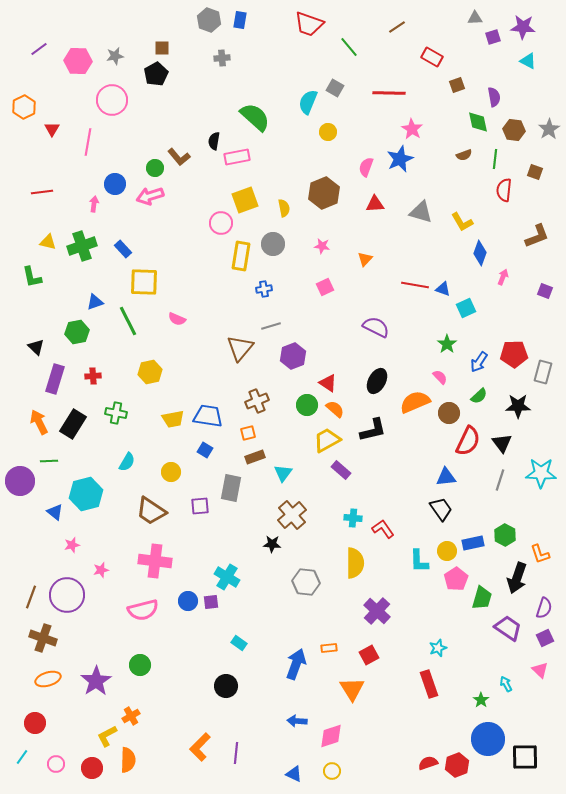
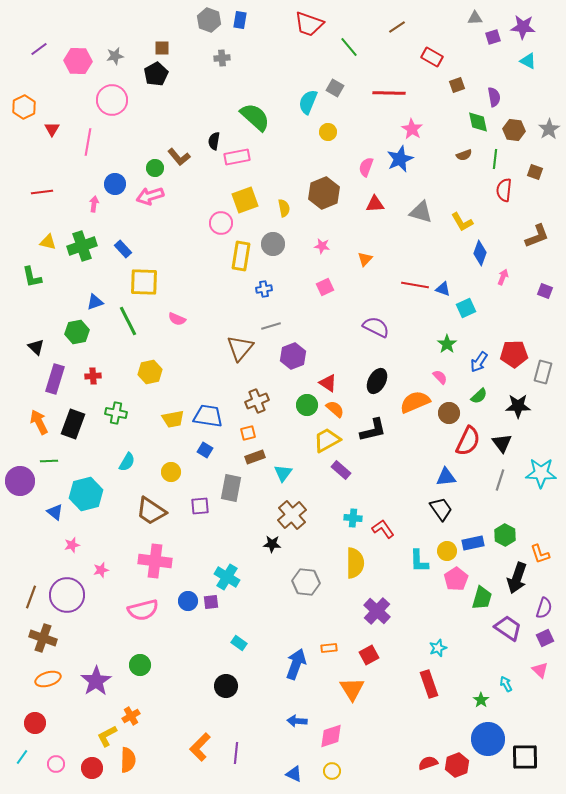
black rectangle at (73, 424): rotated 12 degrees counterclockwise
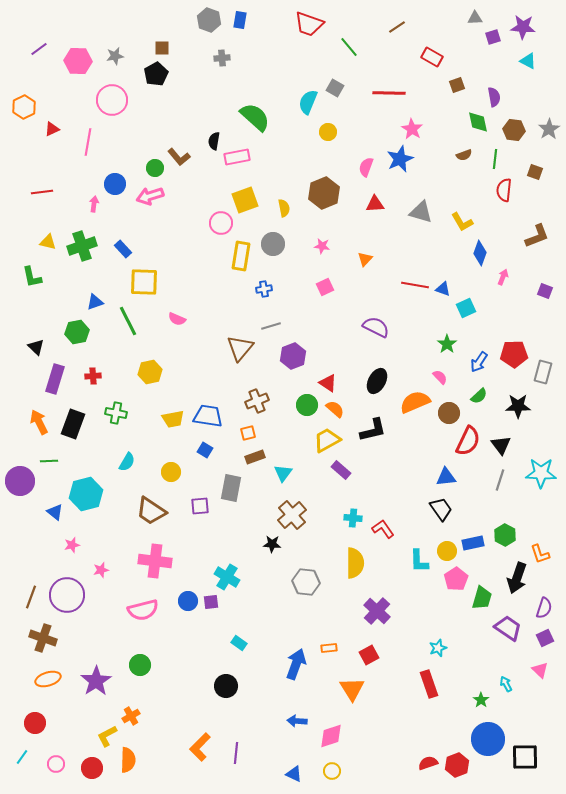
red triangle at (52, 129): rotated 35 degrees clockwise
black triangle at (502, 443): moved 1 px left, 2 px down
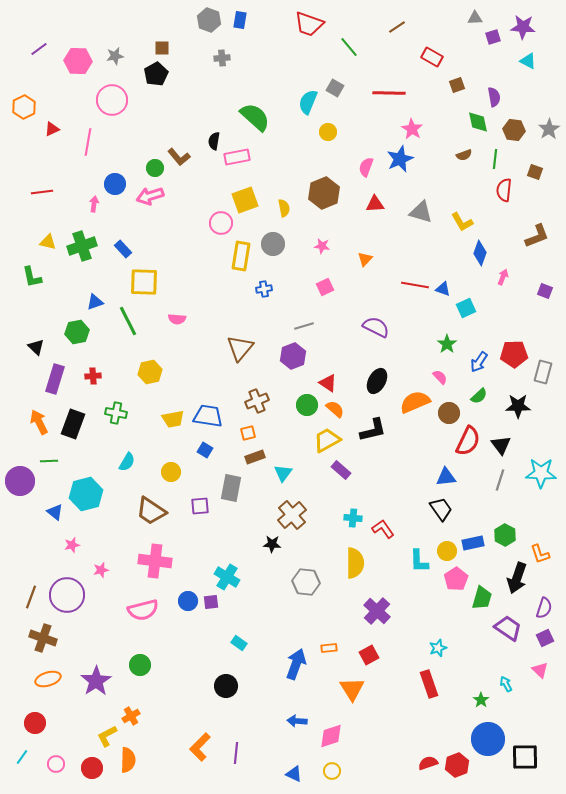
pink semicircle at (177, 319): rotated 18 degrees counterclockwise
gray line at (271, 326): moved 33 px right
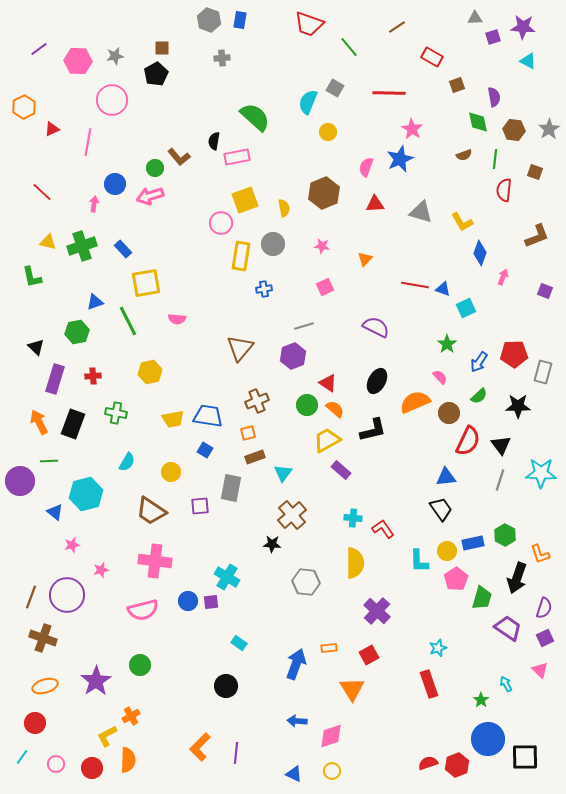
red line at (42, 192): rotated 50 degrees clockwise
yellow square at (144, 282): moved 2 px right, 1 px down; rotated 12 degrees counterclockwise
orange ellipse at (48, 679): moved 3 px left, 7 px down
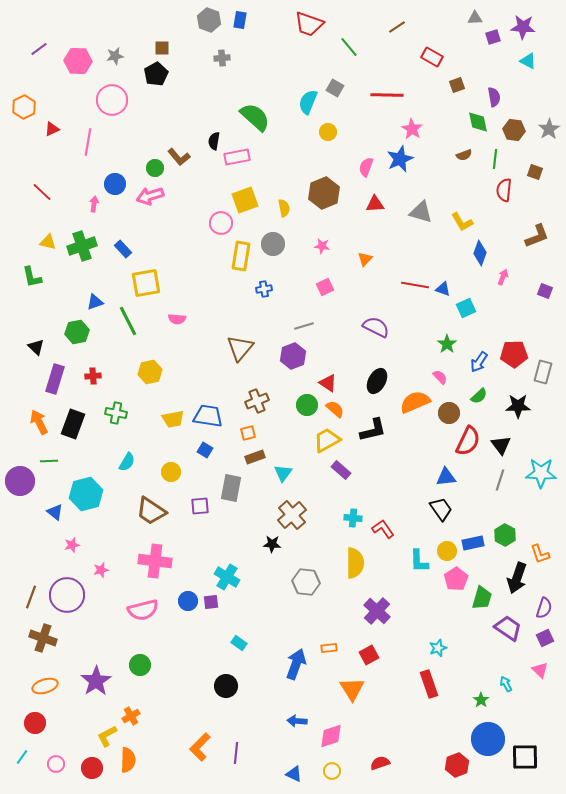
red line at (389, 93): moved 2 px left, 2 px down
red semicircle at (428, 763): moved 48 px left
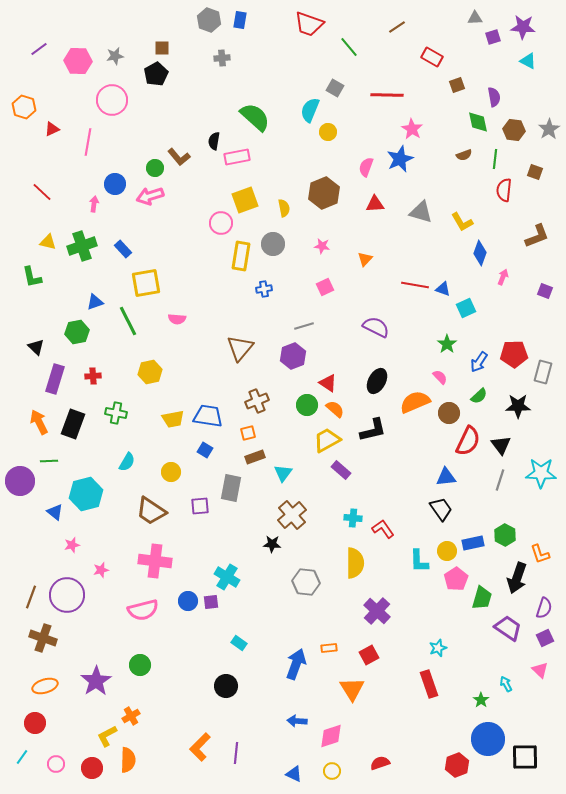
cyan semicircle at (308, 102): moved 2 px right, 8 px down
orange hexagon at (24, 107): rotated 15 degrees counterclockwise
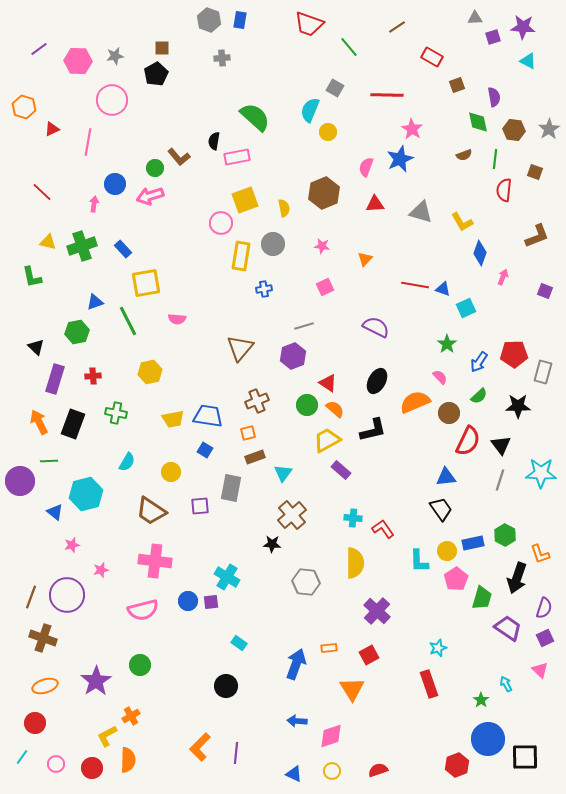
red semicircle at (380, 763): moved 2 px left, 7 px down
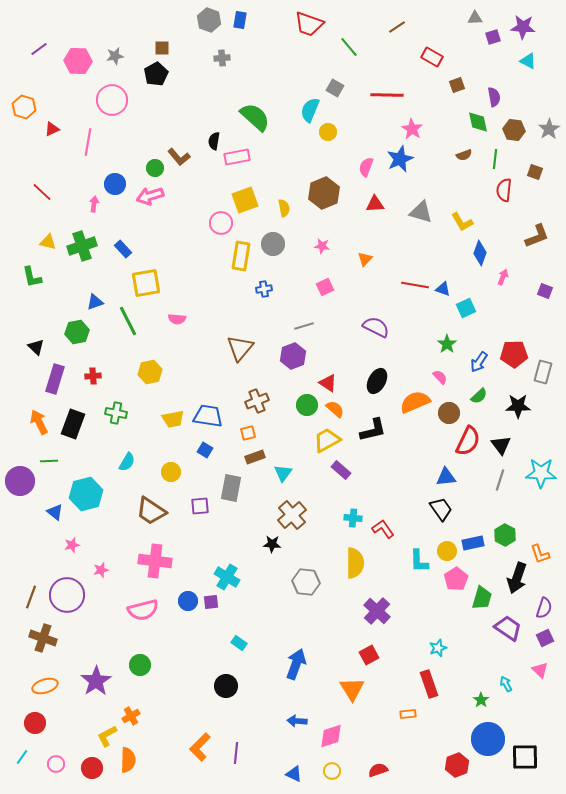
orange rectangle at (329, 648): moved 79 px right, 66 px down
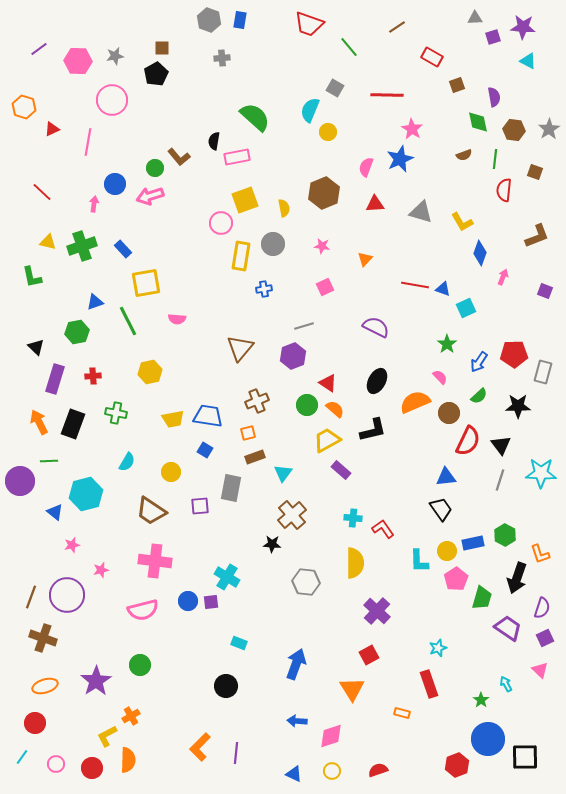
purple semicircle at (544, 608): moved 2 px left
cyan rectangle at (239, 643): rotated 14 degrees counterclockwise
orange rectangle at (408, 714): moved 6 px left, 1 px up; rotated 21 degrees clockwise
